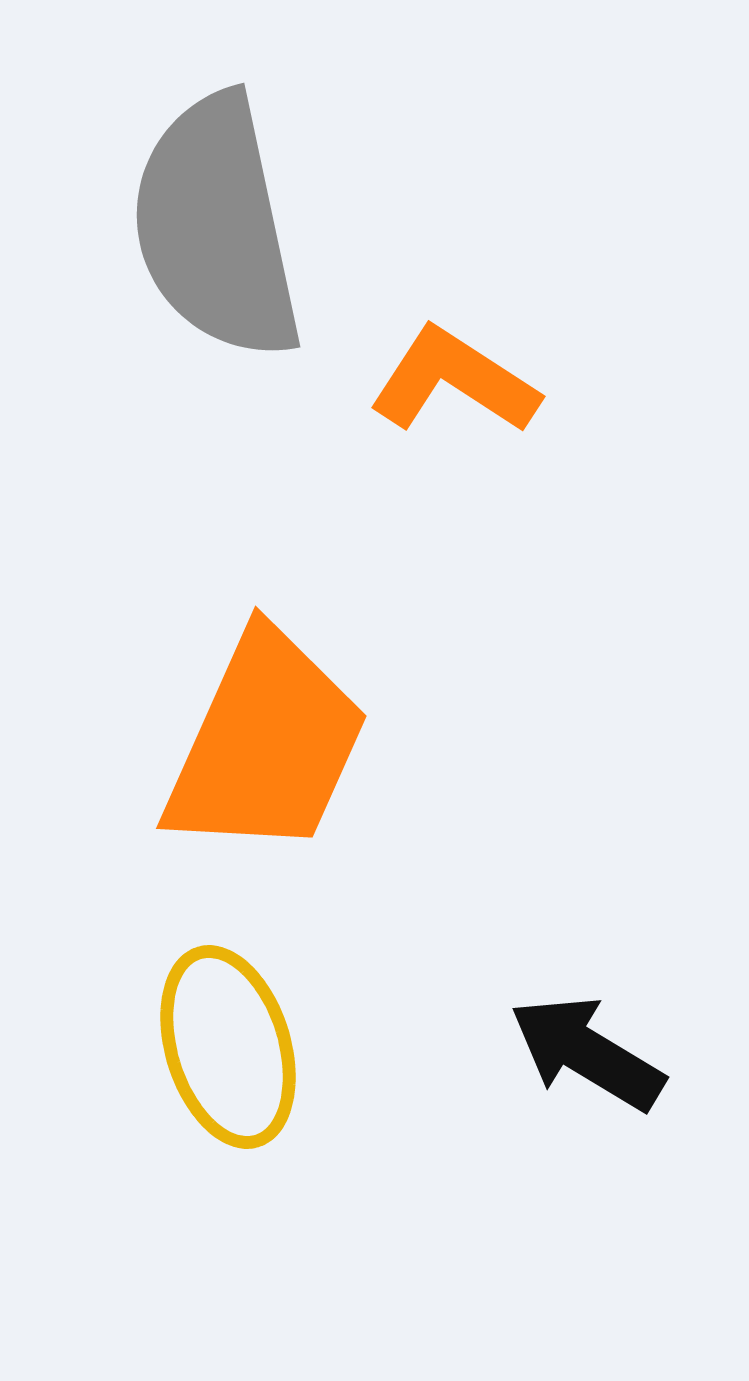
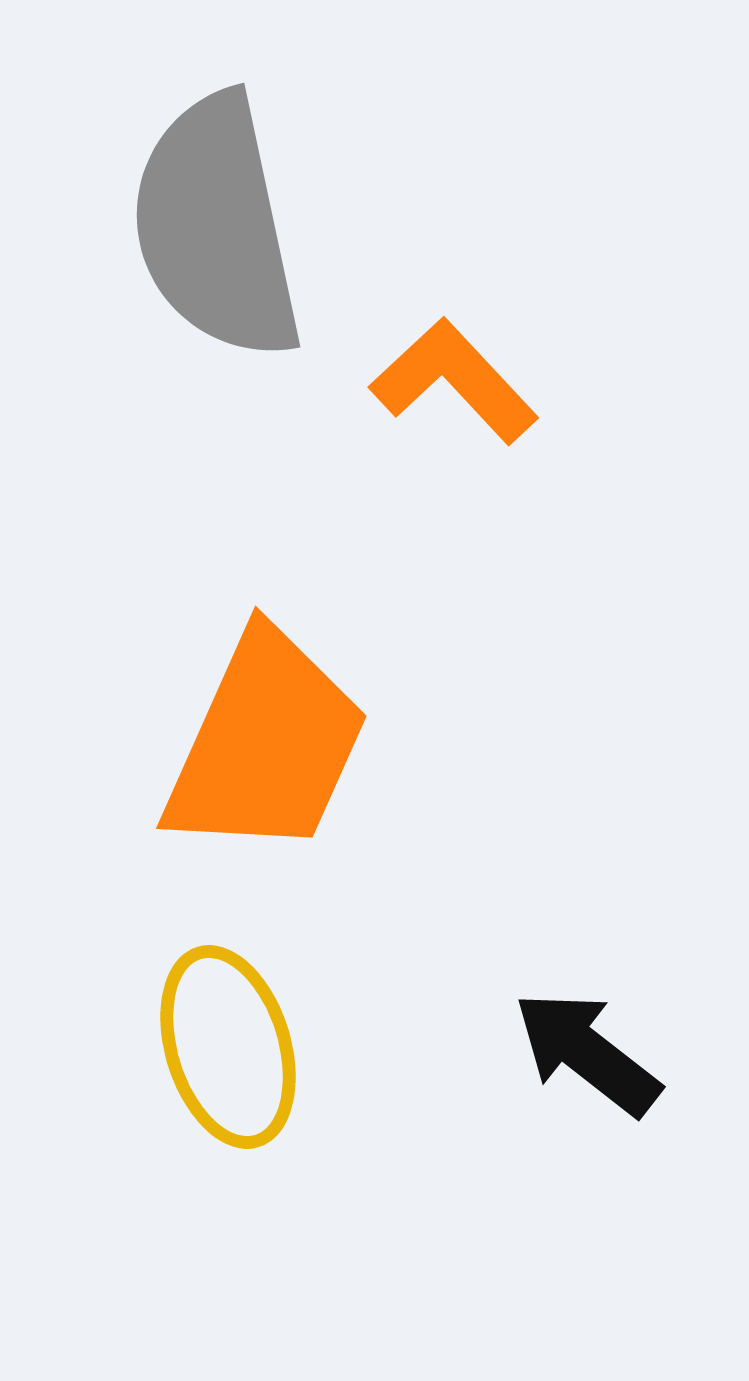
orange L-shape: rotated 14 degrees clockwise
black arrow: rotated 7 degrees clockwise
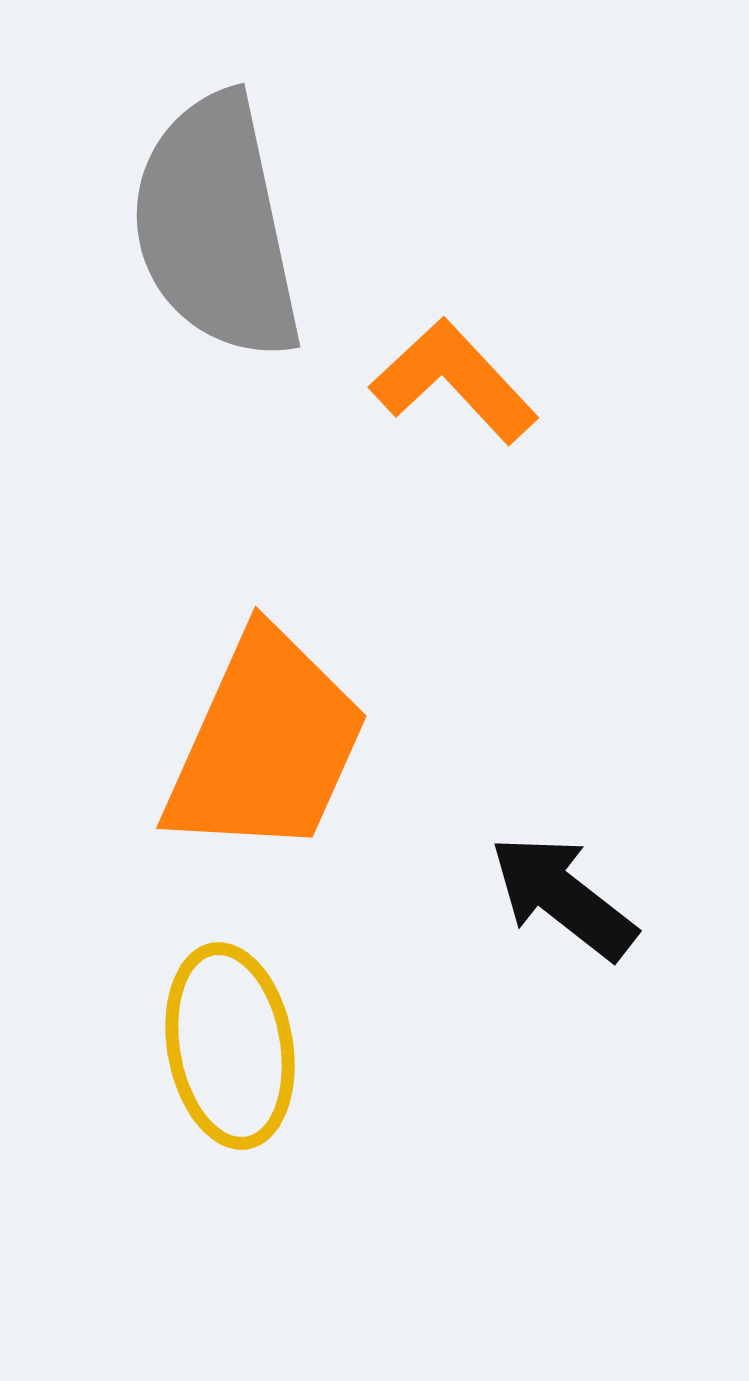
yellow ellipse: moved 2 px right, 1 px up; rotated 7 degrees clockwise
black arrow: moved 24 px left, 156 px up
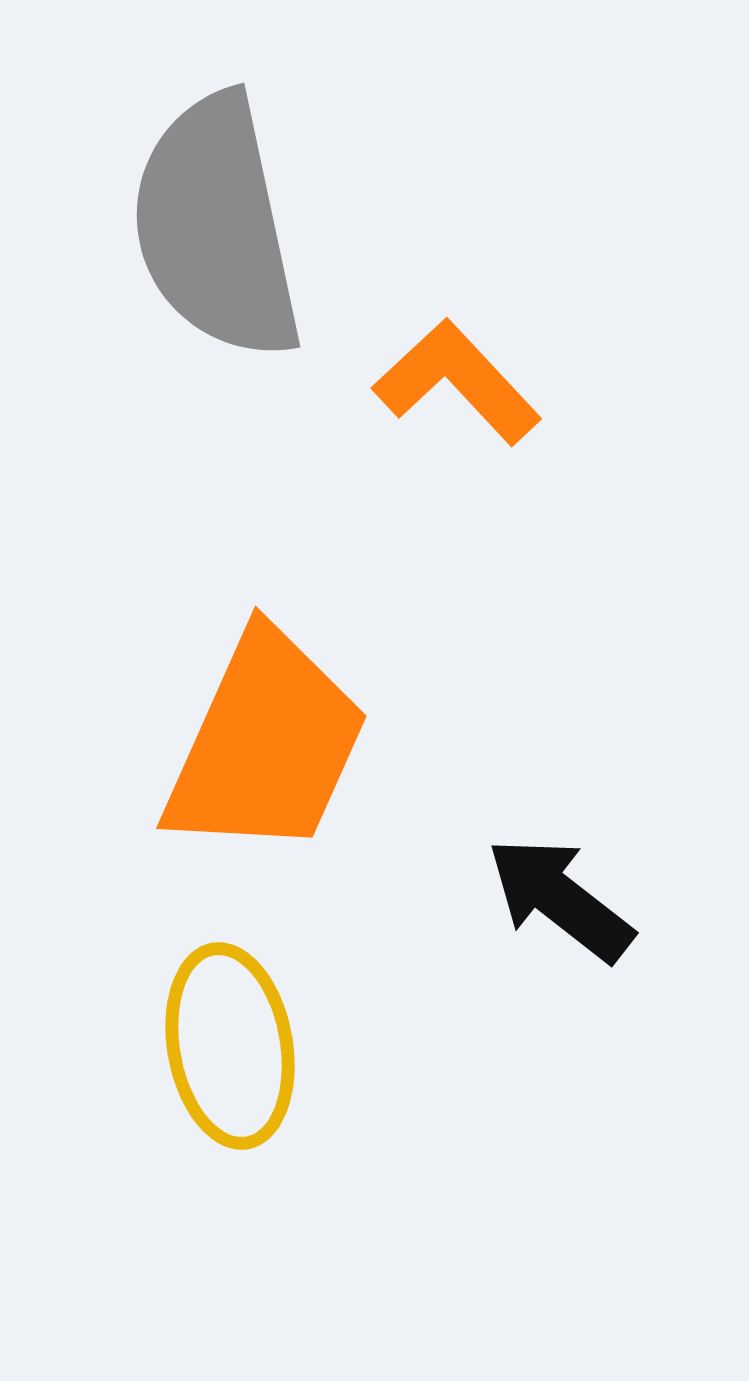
orange L-shape: moved 3 px right, 1 px down
black arrow: moved 3 px left, 2 px down
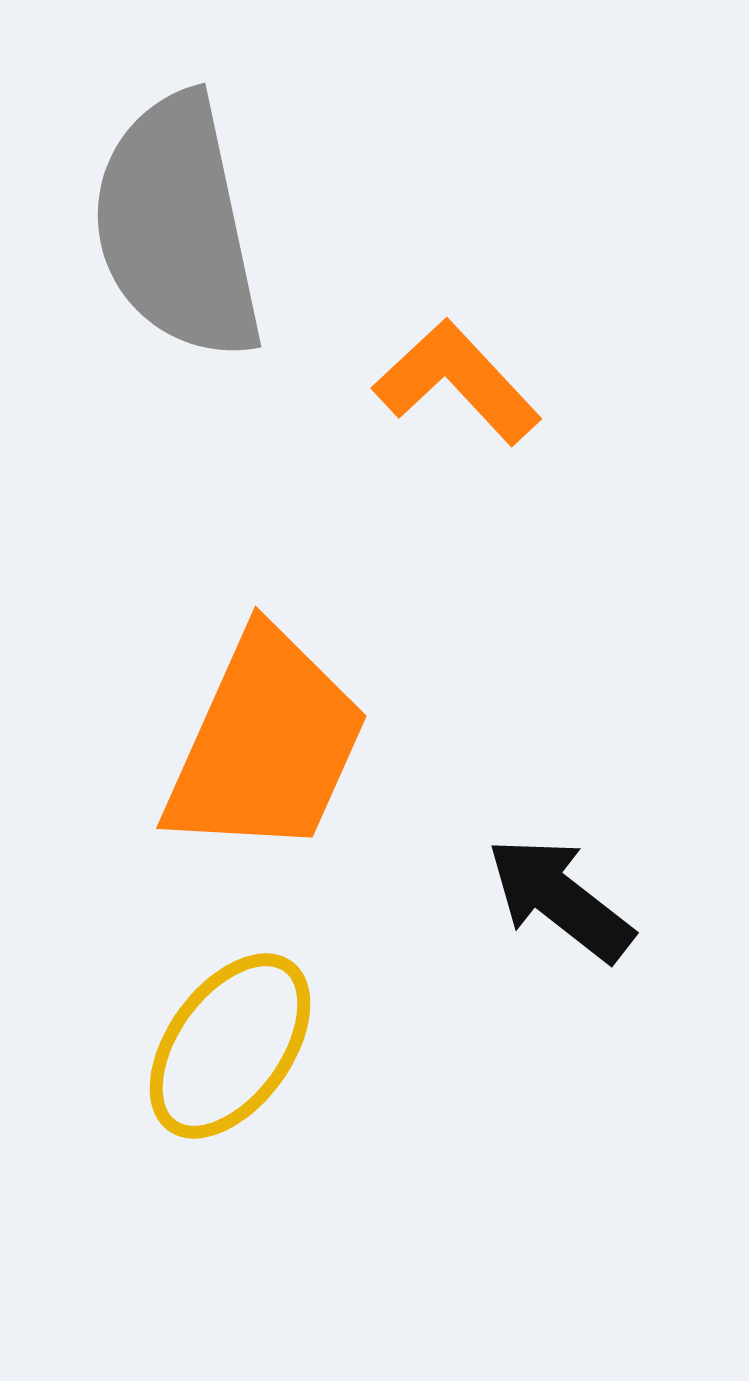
gray semicircle: moved 39 px left
yellow ellipse: rotated 46 degrees clockwise
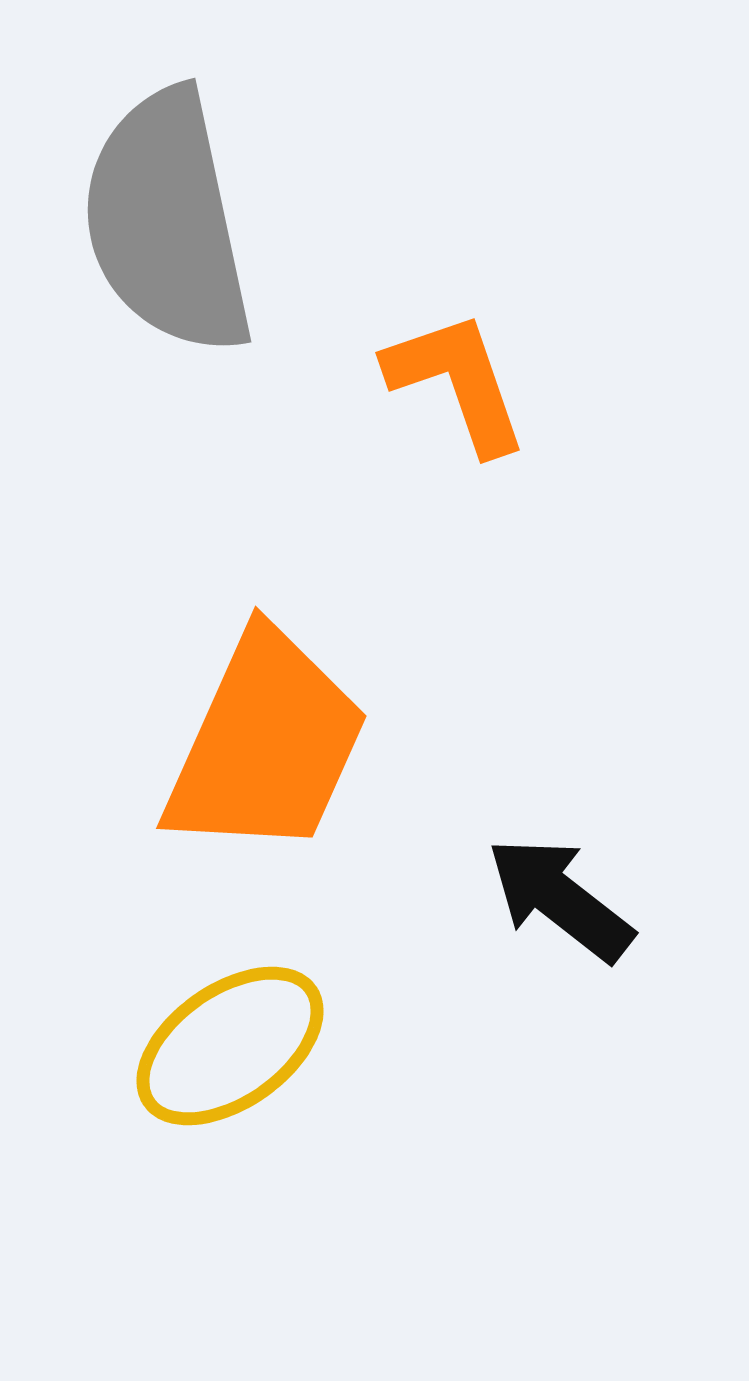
gray semicircle: moved 10 px left, 5 px up
orange L-shape: rotated 24 degrees clockwise
yellow ellipse: rotated 19 degrees clockwise
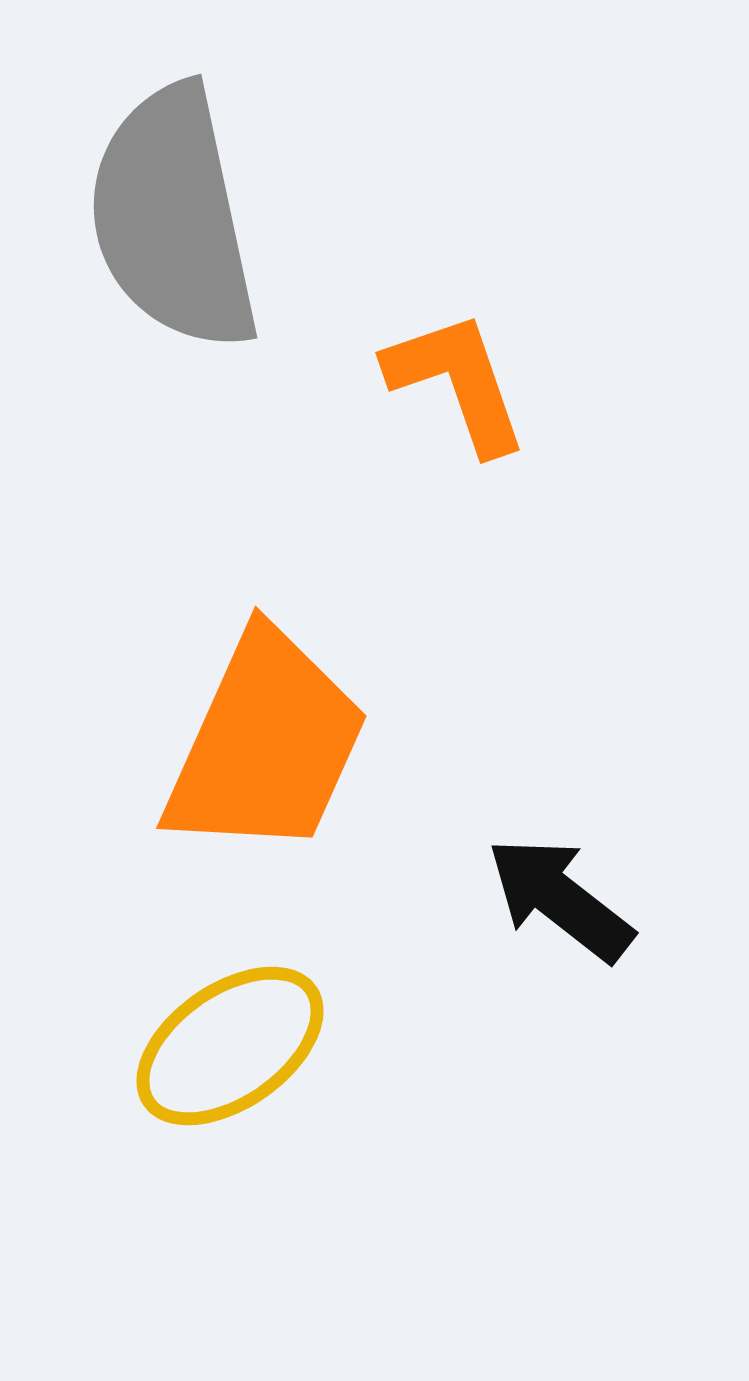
gray semicircle: moved 6 px right, 4 px up
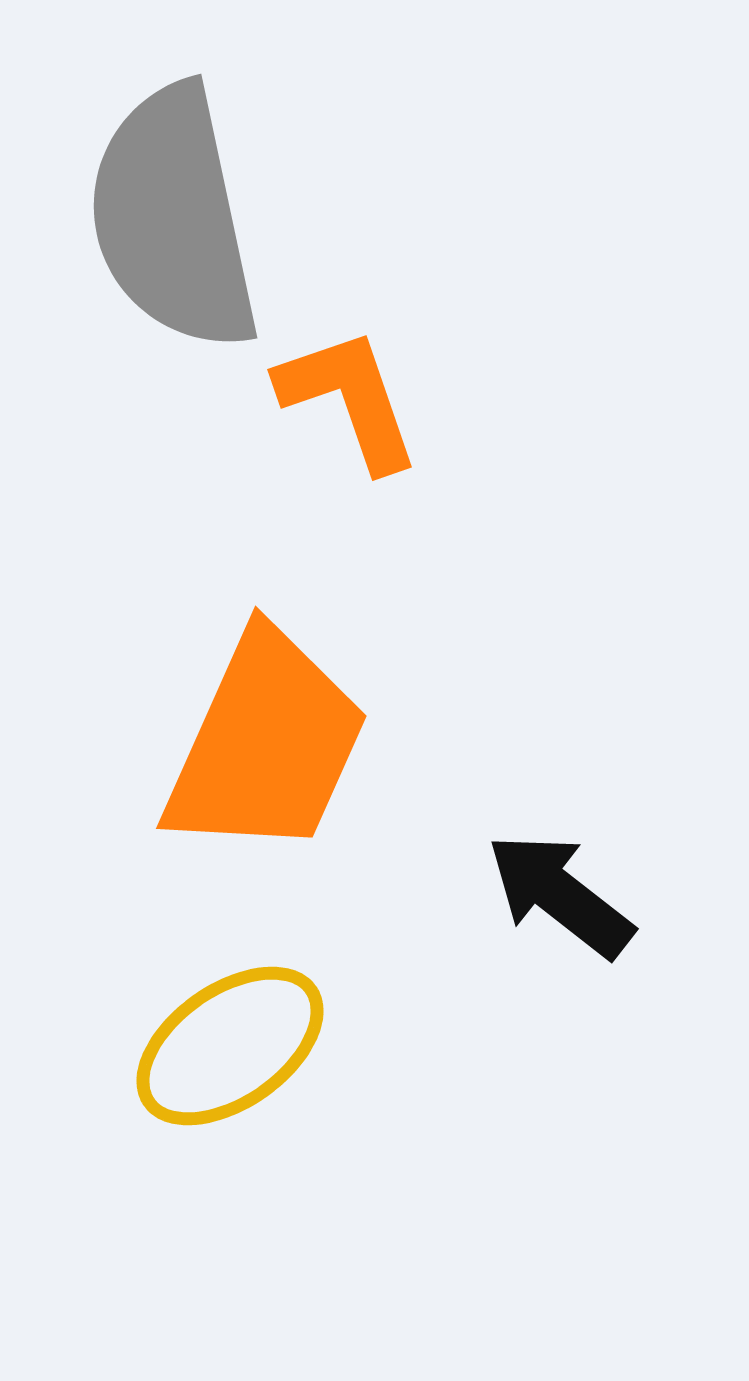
orange L-shape: moved 108 px left, 17 px down
black arrow: moved 4 px up
